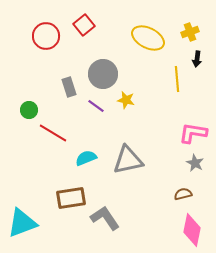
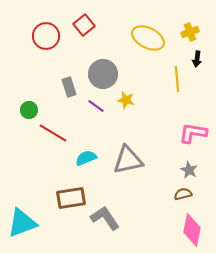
gray star: moved 6 px left, 7 px down
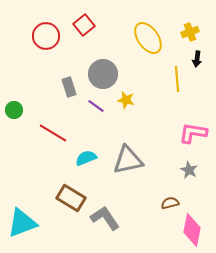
yellow ellipse: rotated 28 degrees clockwise
green circle: moved 15 px left
brown semicircle: moved 13 px left, 9 px down
brown rectangle: rotated 40 degrees clockwise
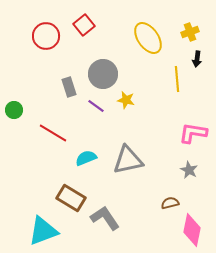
cyan triangle: moved 21 px right, 8 px down
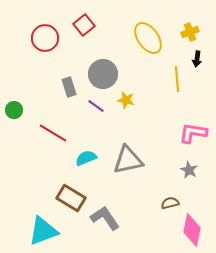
red circle: moved 1 px left, 2 px down
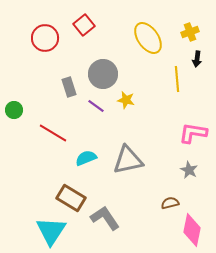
cyan triangle: moved 8 px right; rotated 36 degrees counterclockwise
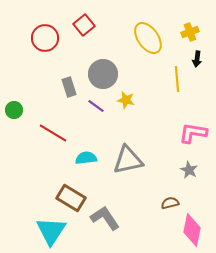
cyan semicircle: rotated 15 degrees clockwise
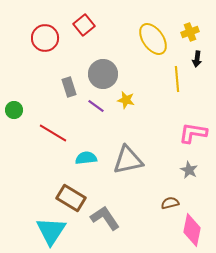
yellow ellipse: moved 5 px right, 1 px down
